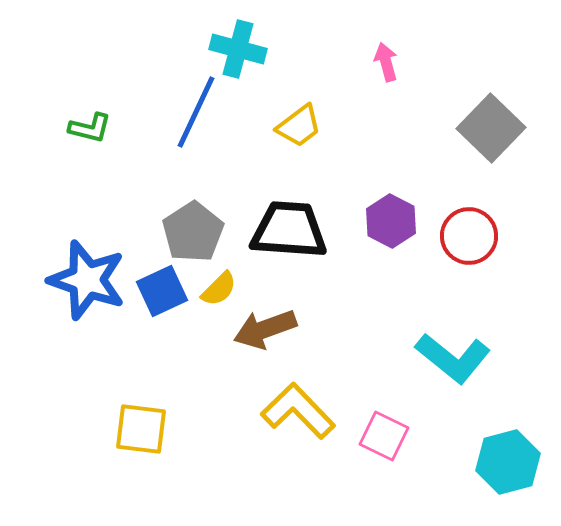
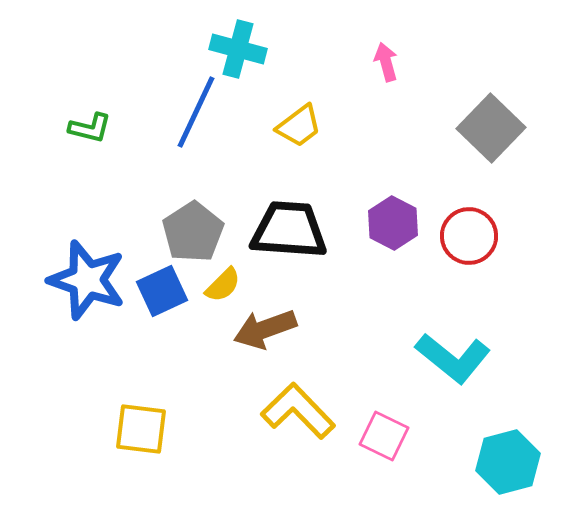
purple hexagon: moved 2 px right, 2 px down
yellow semicircle: moved 4 px right, 4 px up
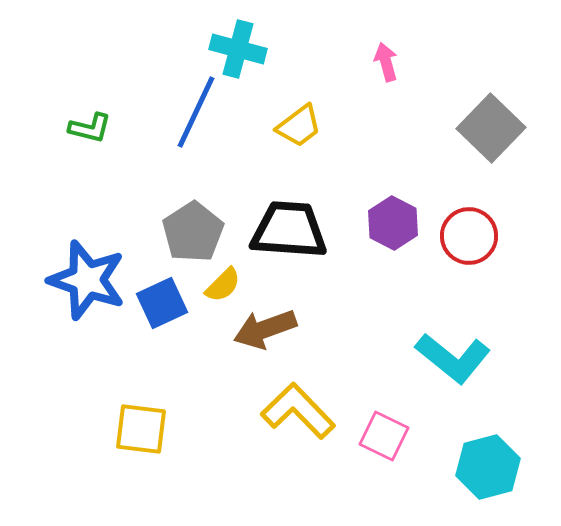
blue square: moved 12 px down
cyan hexagon: moved 20 px left, 5 px down
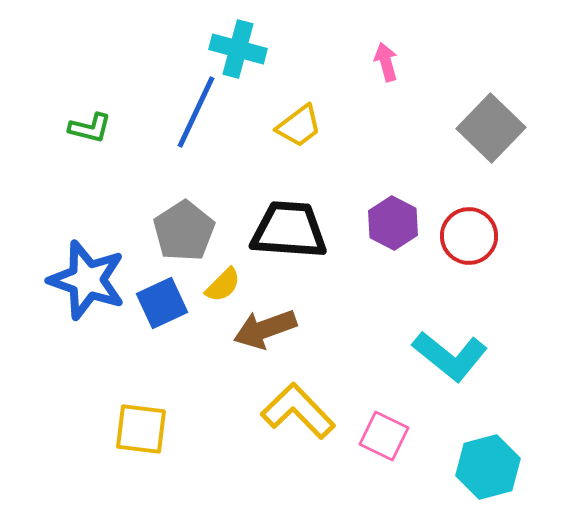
gray pentagon: moved 9 px left, 1 px up
cyan L-shape: moved 3 px left, 2 px up
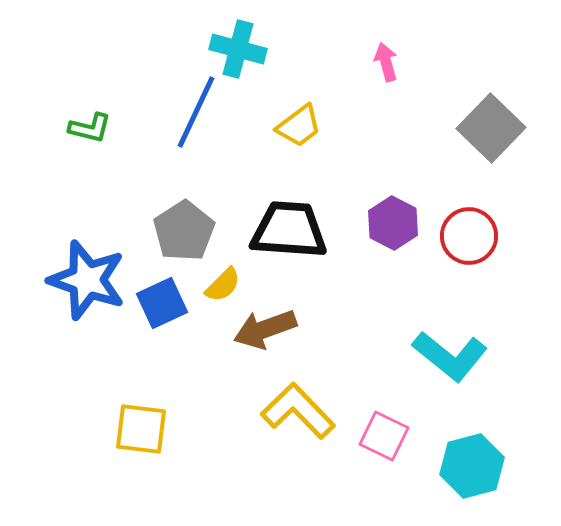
cyan hexagon: moved 16 px left, 1 px up
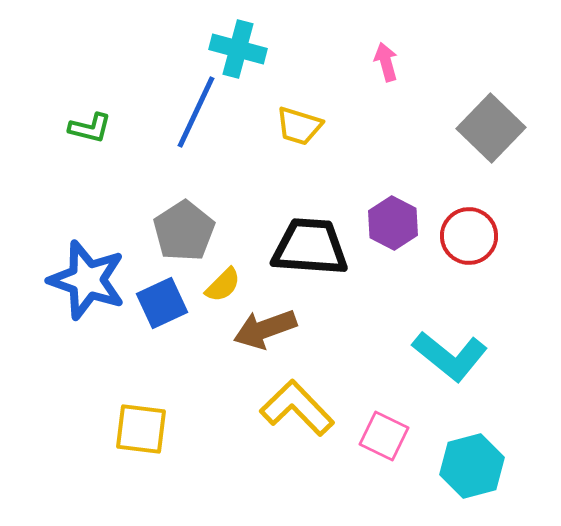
yellow trapezoid: rotated 54 degrees clockwise
black trapezoid: moved 21 px right, 17 px down
yellow L-shape: moved 1 px left, 3 px up
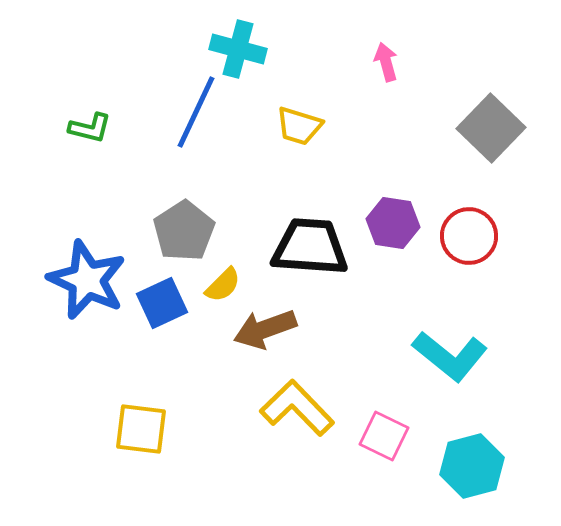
purple hexagon: rotated 18 degrees counterclockwise
blue star: rotated 6 degrees clockwise
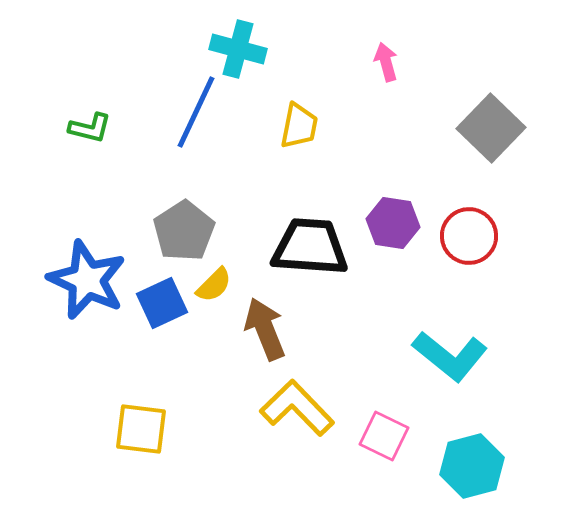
yellow trapezoid: rotated 96 degrees counterclockwise
yellow semicircle: moved 9 px left
brown arrow: rotated 88 degrees clockwise
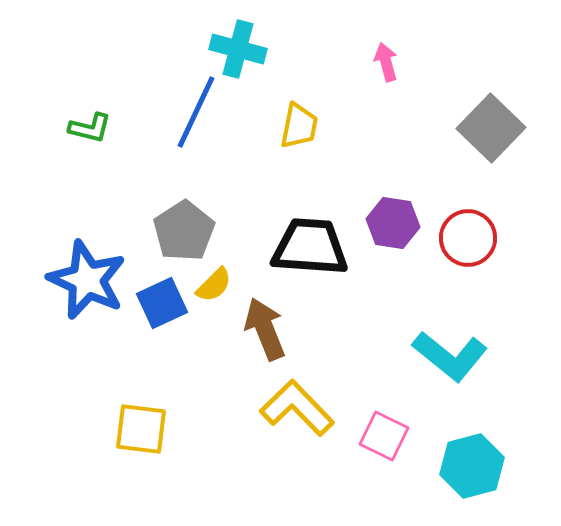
red circle: moved 1 px left, 2 px down
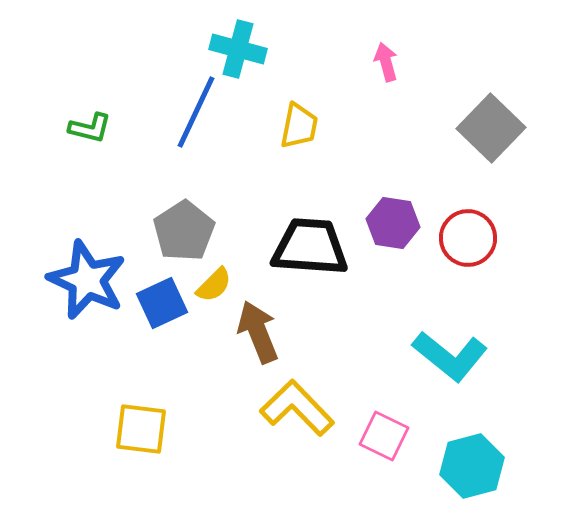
brown arrow: moved 7 px left, 3 px down
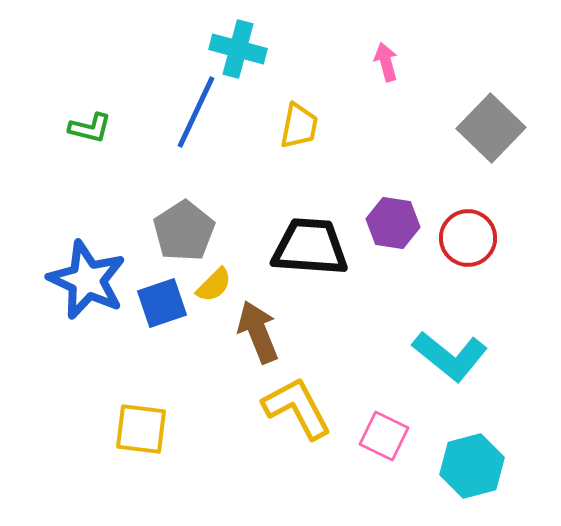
blue square: rotated 6 degrees clockwise
yellow L-shape: rotated 16 degrees clockwise
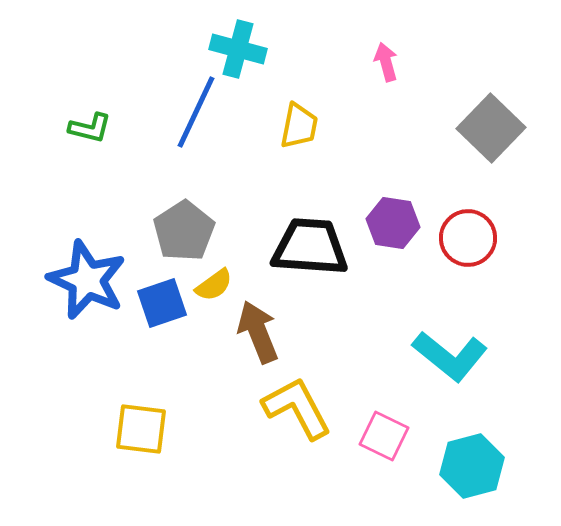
yellow semicircle: rotated 9 degrees clockwise
